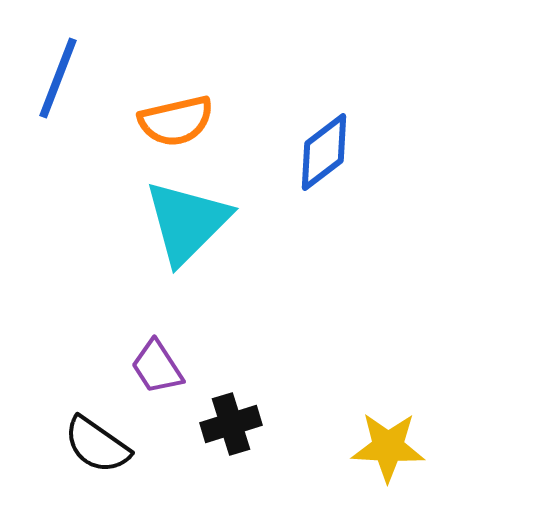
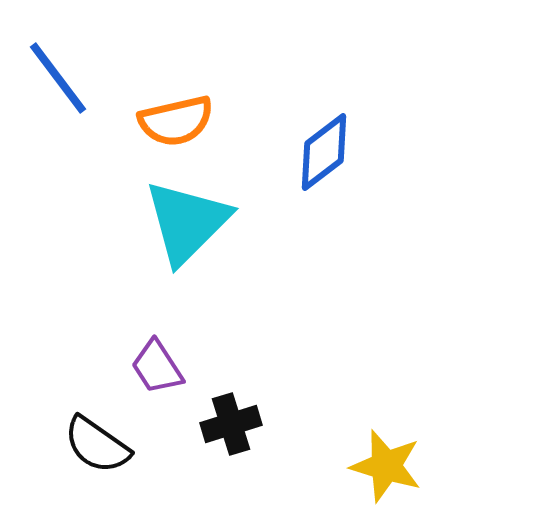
blue line: rotated 58 degrees counterclockwise
yellow star: moved 2 px left, 19 px down; rotated 14 degrees clockwise
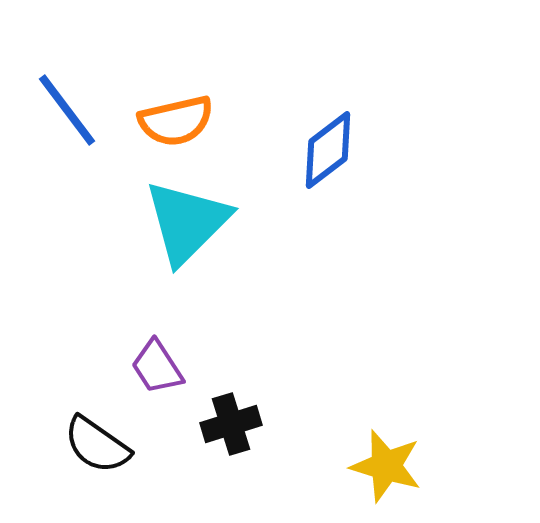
blue line: moved 9 px right, 32 px down
blue diamond: moved 4 px right, 2 px up
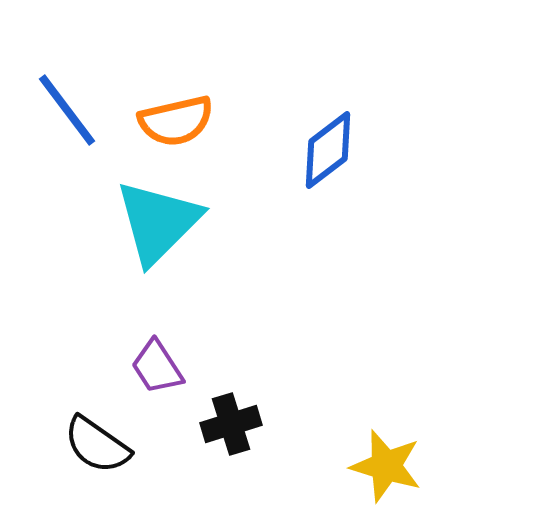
cyan triangle: moved 29 px left
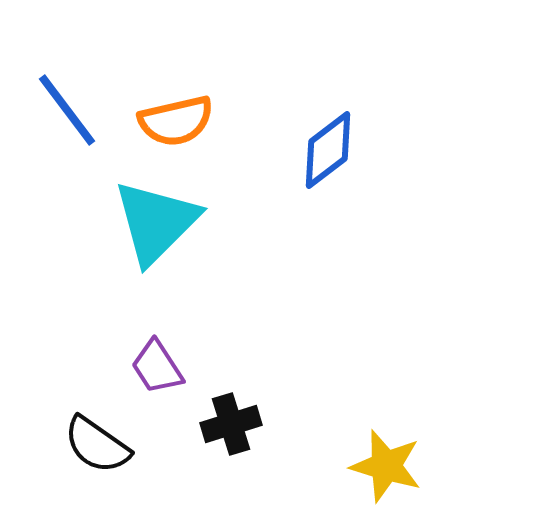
cyan triangle: moved 2 px left
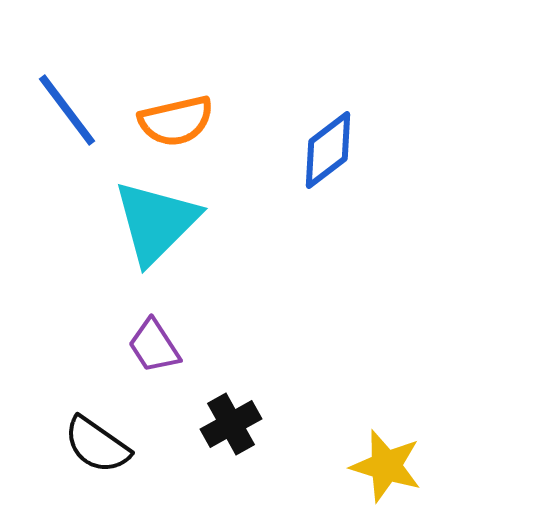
purple trapezoid: moved 3 px left, 21 px up
black cross: rotated 12 degrees counterclockwise
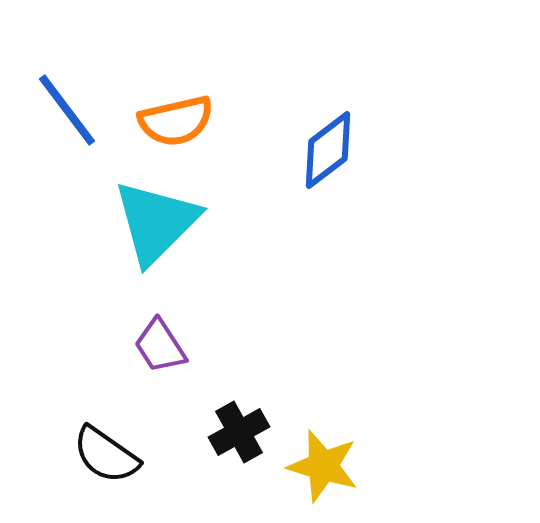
purple trapezoid: moved 6 px right
black cross: moved 8 px right, 8 px down
black semicircle: moved 9 px right, 10 px down
yellow star: moved 63 px left
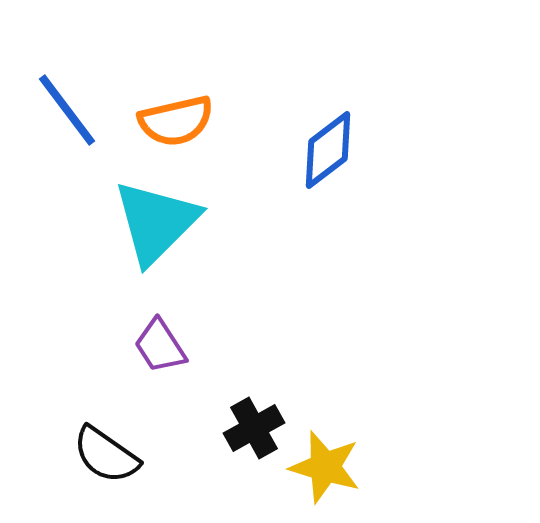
black cross: moved 15 px right, 4 px up
yellow star: moved 2 px right, 1 px down
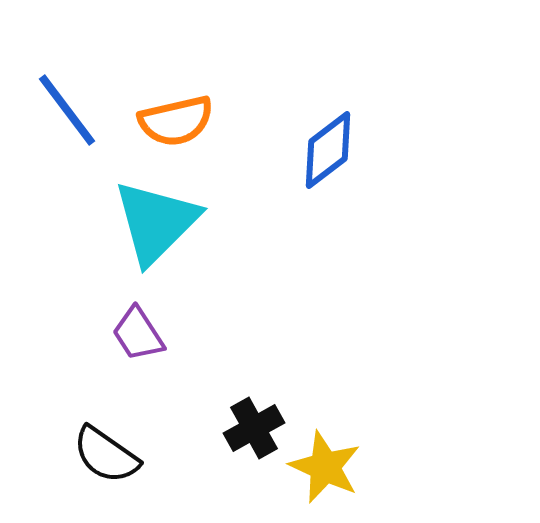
purple trapezoid: moved 22 px left, 12 px up
yellow star: rotated 8 degrees clockwise
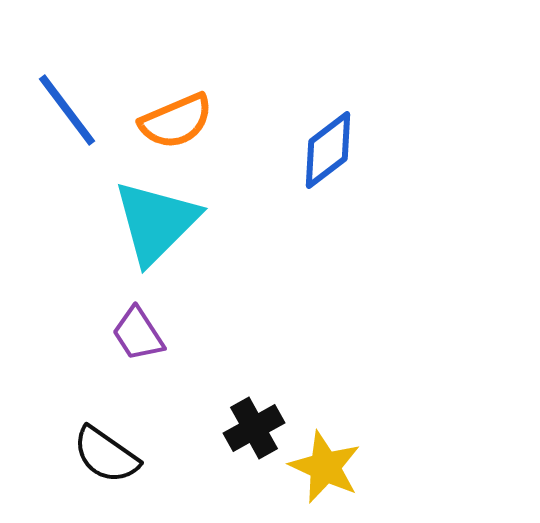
orange semicircle: rotated 10 degrees counterclockwise
